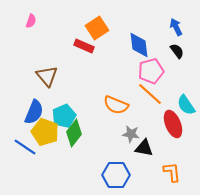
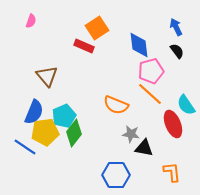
yellow pentagon: rotated 28 degrees counterclockwise
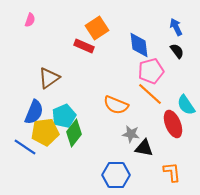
pink semicircle: moved 1 px left, 1 px up
brown triangle: moved 2 px right, 2 px down; rotated 35 degrees clockwise
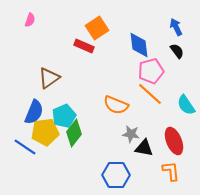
red ellipse: moved 1 px right, 17 px down
orange L-shape: moved 1 px left, 1 px up
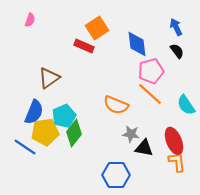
blue diamond: moved 2 px left, 1 px up
orange L-shape: moved 6 px right, 9 px up
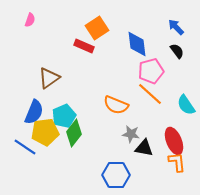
blue arrow: rotated 18 degrees counterclockwise
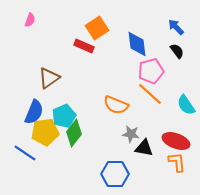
red ellipse: moved 2 px right; rotated 48 degrees counterclockwise
blue line: moved 6 px down
blue hexagon: moved 1 px left, 1 px up
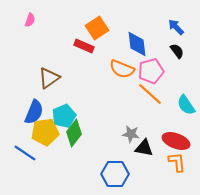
orange semicircle: moved 6 px right, 36 px up
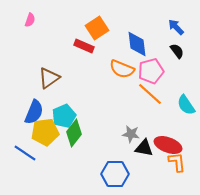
red ellipse: moved 8 px left, 4 px down
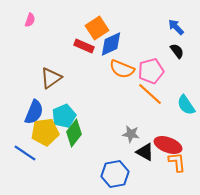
blue diamond: moved 26 px left; rotated 72 degrees clockwise
brown triangle: moved 2 px right
black triangle: moved 1 px right, 4 px down; rotated 18 degrees clockwise
blue hexagon: rotated 12 degrees counterclockwise
